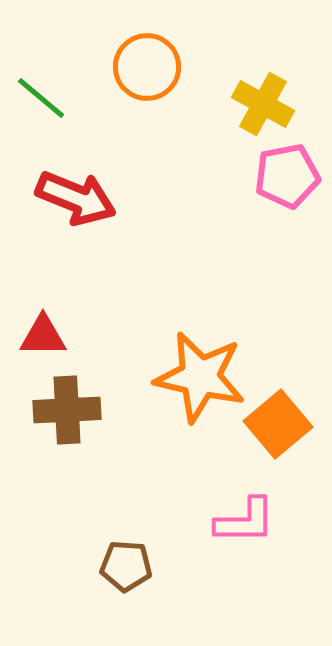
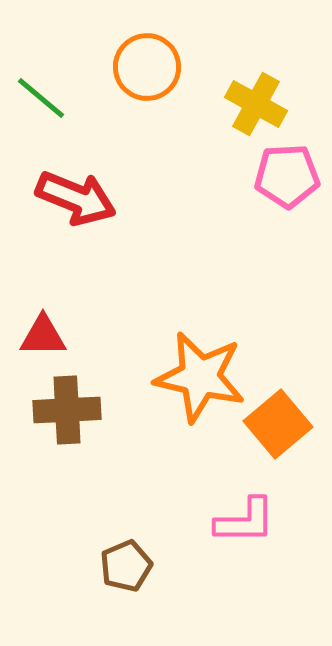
yellow cross: moved 7 px left
pink pentagon: rotated 8 degrees clockwise
brown pentagon: rotated 27 degrees counterclockwise
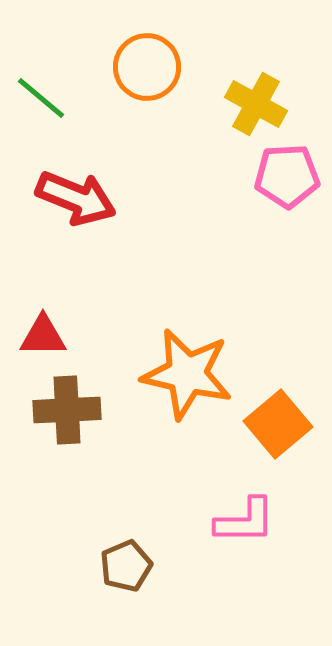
orange star: moved 13 px left, 3 px up
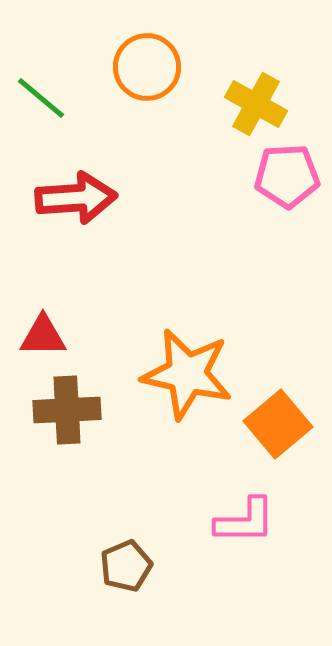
red arrow: rotated 26 degrees counterclockwise
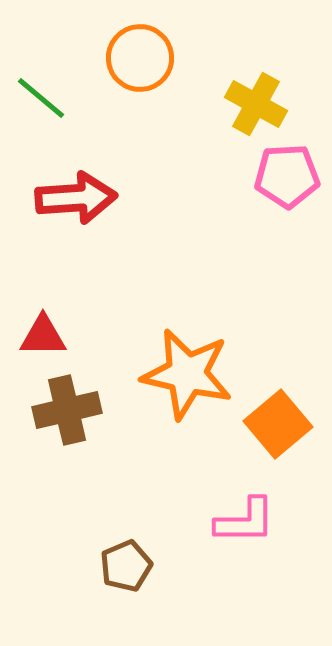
orange circle: moved 7 px left, 9 px up
brown cross: rotated 10 degrees counterclockwise
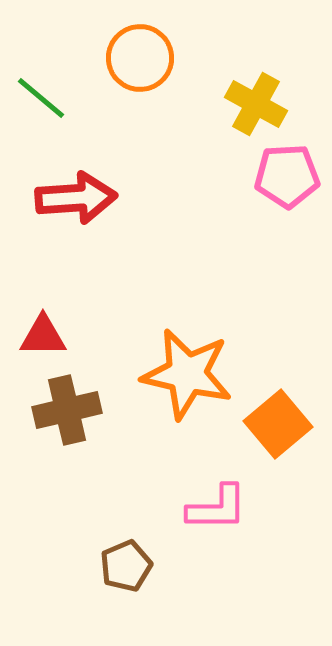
pink L-shape: moved 28 px left, 13 px up
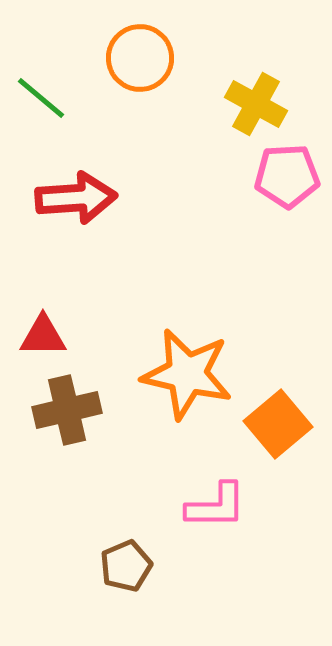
pink L-shape: moved 1 px left, 2 px up
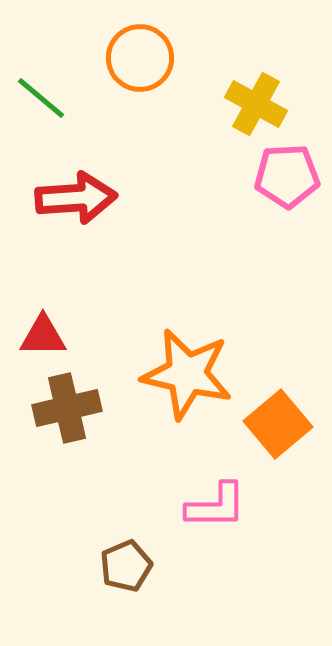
brown cross: moved 2 px up
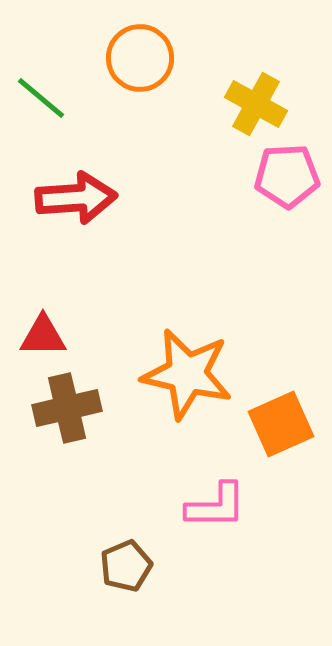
orange square: moved 3 px right; rotated 16 degrees clockwise
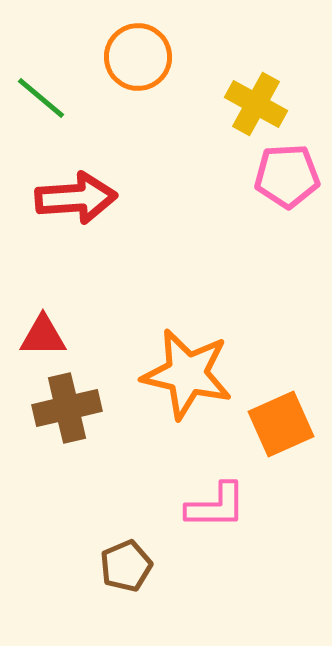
orange circle: moved 2 px left, 1 px up
